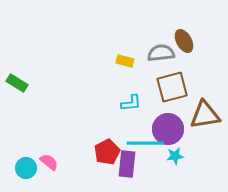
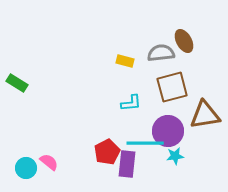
purple circle: moved 2 px down
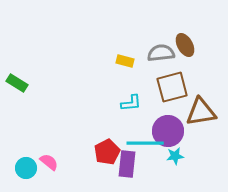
brown ellipse: moved 1 px right, 4 px down
brown triangle: moved 4 px left, 3 px up
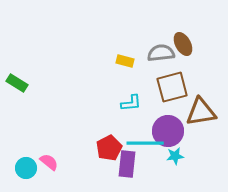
brown ellipse: moved 2 px left, 1 px up
red pentagon: moved 2 px right, 4 px up
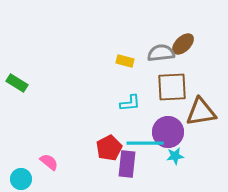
brown ellipse: rotated 75 degrees clockwise
brown square: rotated 12 degrees clockwise
cyan L-shape: moved 1 px left
purple circle: moved 1 px down
cyan circle: moved 5 px left, 11 px down
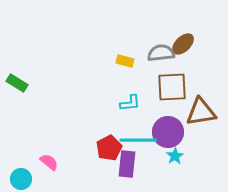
cyan line: moved 7 px left, 3 px up
cyan star: rotated 24 degrees counterclockwise
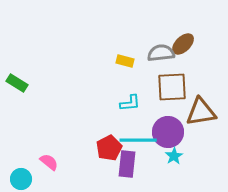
cyan star: moved 1 px left
